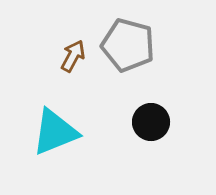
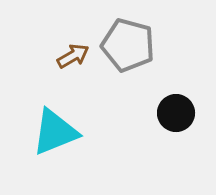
brown arrow: rotated 32 degrees clockwise
black circle: moved 25 px right, 9 px up
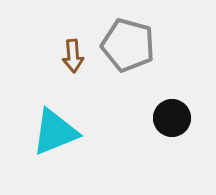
brown arrow: rotated 116 degrees clockwise
black circle: moved 4 px left, 5 px down
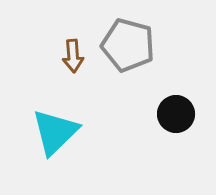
black circle: moved 4 px right, 4 px up
cyan triangle: rotated 22 degrees counterclockwise
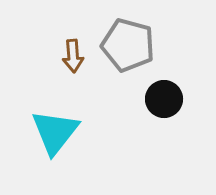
black circle: moved 12 px left, 15 px up
cyan triangle: rotated 8 degrees counterclockwise
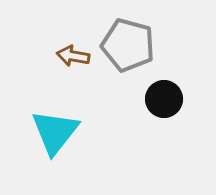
brown arrow: rotated 104 degrees clockwise
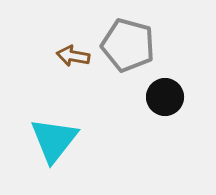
black circle: moved 1 px right, 2 px up
cyan triangle: moved 1 px left, 8 px down
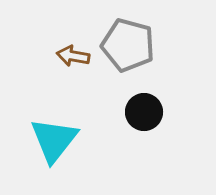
black circle: moved 21 px left, 15 px down
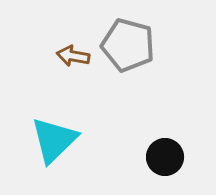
black circle: moved 21 px right, 45 px down
cyan triangle: rotated 8 degrees clockwise
